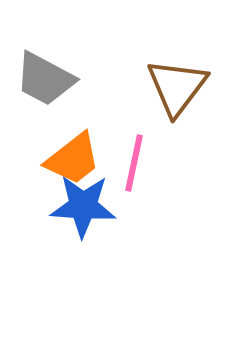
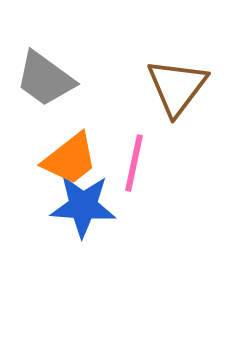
gray trapezoid: rotated 8 degrees clockwise
orange trapezoid: moved 3 px left
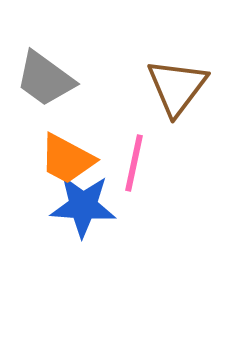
orange trapezoid: moved 3 px left; rotated 66 degrees clockwise
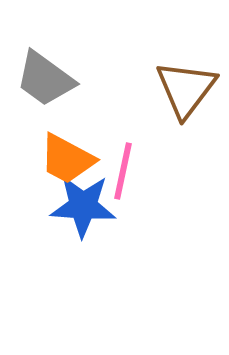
brown triangle: moved 9 px right, 2 px down
pink line: moved 11 px left, 8 px down
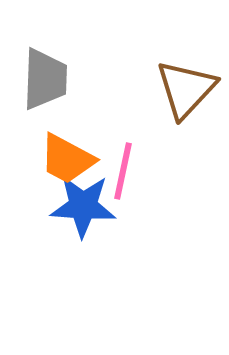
gray trapezoid: rotated 124 degrees counterclockwise
brown triangle: rotated 6 degrees clockwise
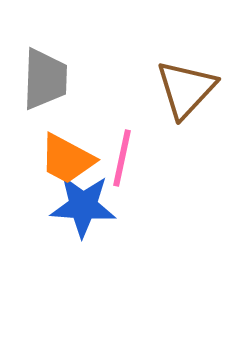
pink line: moved 1 px left, 13 px up
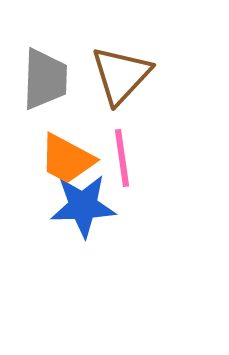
brown triangle: moved 65 px left, 14 px up
pink line: rotated 20 degrees counterclockwise
blue star: rotated 6 degrees counterclockwise
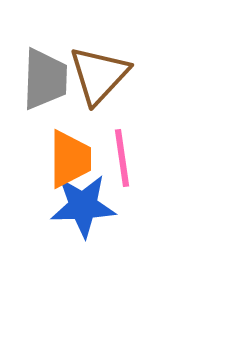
brown triangle: moved 22 px left
orange trapezoid: moved 3 px right; rotated 118 degrees counterclockwise
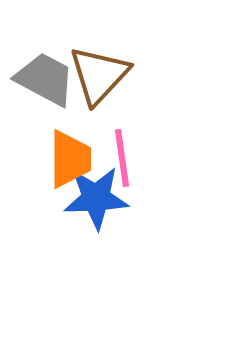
gray trapezoid: rotated 64 degrees counterclockwise
blue star: moved 13 px right, 8 px up
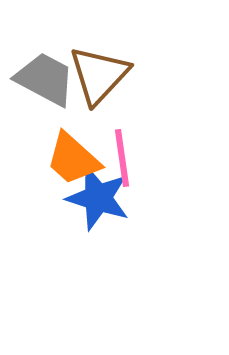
orange trapezoid: moved 3 px right; rotated 132 degrees clockwise
blue star: moved 2 px right; rotated 20 degrees clockwise
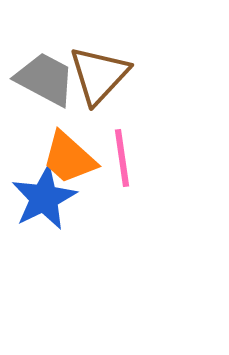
orange trapezoid: moved 4 px left, 1 px up
blue star: moved 54 px left; rotated 28 degrees clockwise
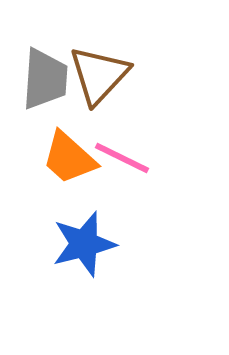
gray trapezoid: rotated 66 degrees clockwise
pink line: rotated 56 degrees counterclockwise
blue star: moved 40 px right, 46 px down; rotated 12 degrees clockwise
